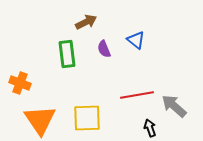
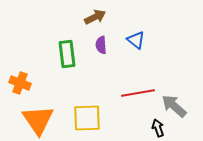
brown arrow: moved 9 px right, 5 px up
purple semicircle: moved 3 px left, 4 px up; rotated 18 degrees clockwise
red line: moved 1 px right, 2 px up
orange triangle: moved 2 px left
black arrow: moved 8 px right
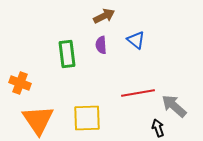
brown arrow: moved 9 px right, 1 px up
